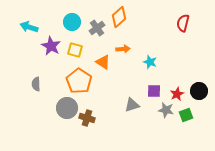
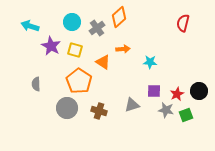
cyan arrow: moved 1 px right, 1 px up
cyan star: rotated 16 degrees counterclockwise
brown cross: moved 12 px right, 7 px up
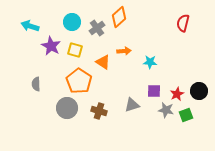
orange arrow: moved 1 px right, 2 px down
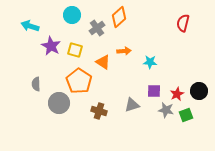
cyan circle: moved 7 px up
gray circle: moved 8 px left, 5 px up
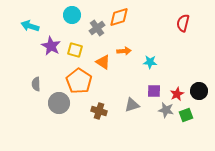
orange diamond: rotated 25 degrees clockwise
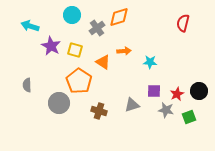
gray semicircle: moved 9 px left, 1 px down
green square: moved 3 px right, 2 px down
